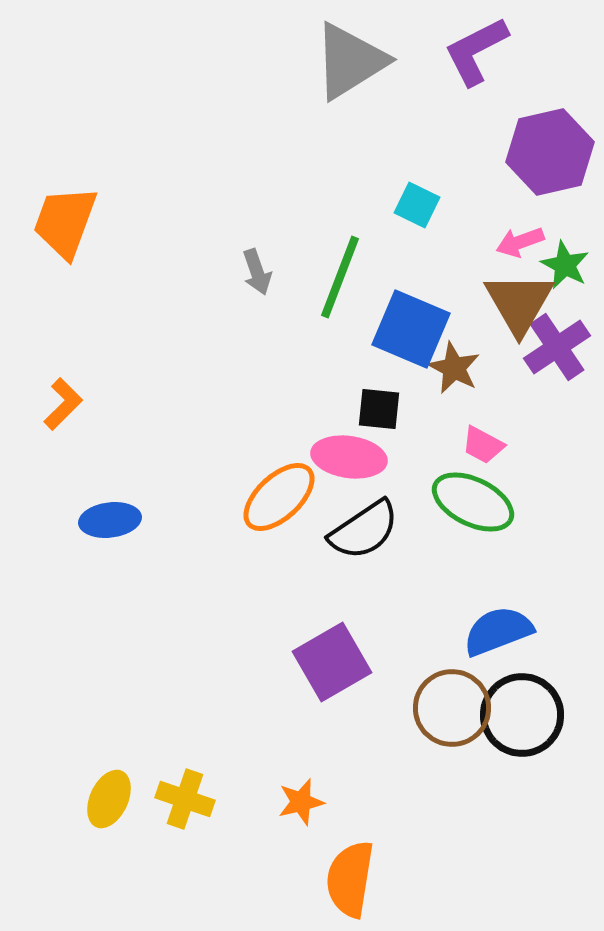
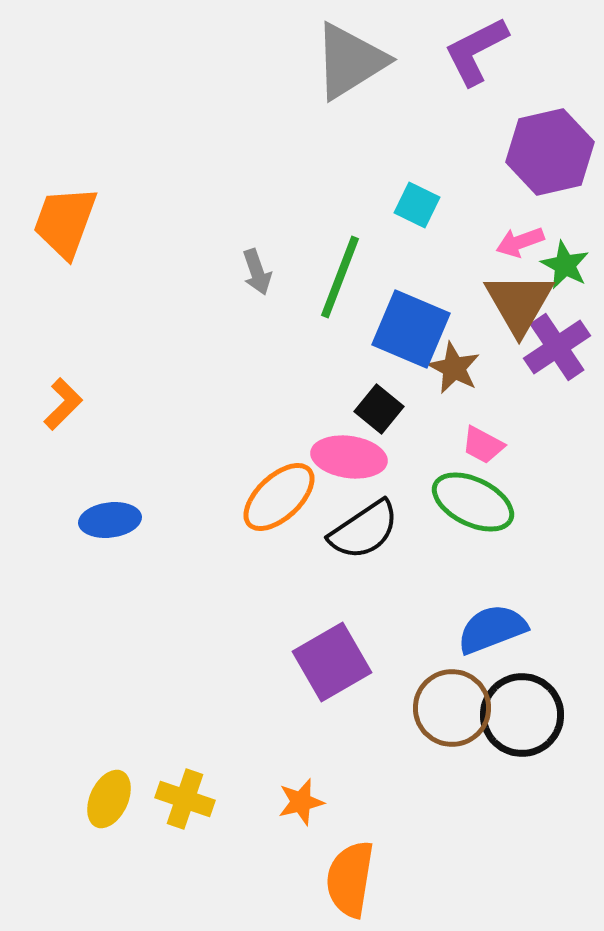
black square: rotated 33 degrees clockwise
blue semicircle: moved 6 px left, 2 px up
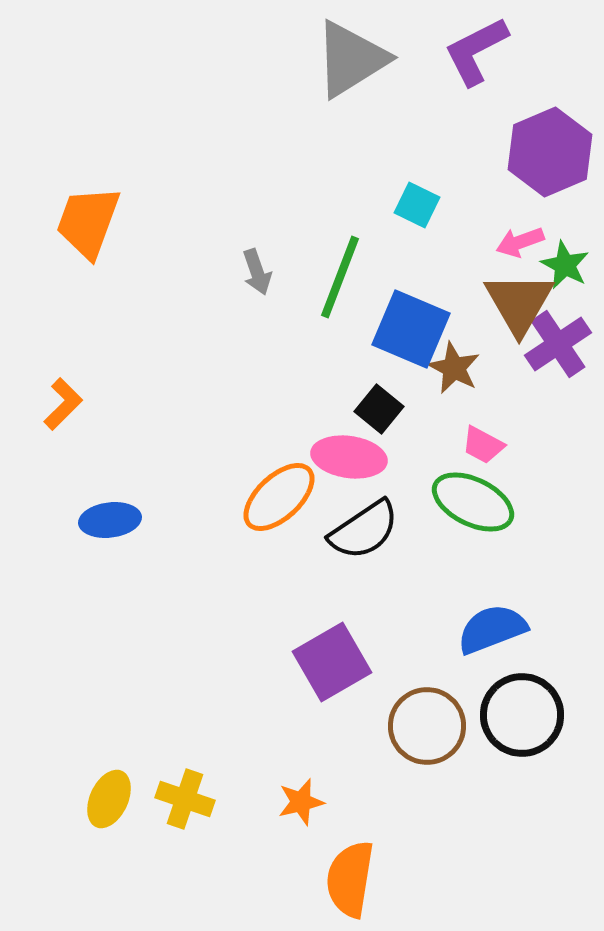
gray triangle: moved 1 px right, 2 px up
purple hexagon: rotated 10 degrees counterclockwise
orange trapezoid: moved 23 px right
purple cross: moved 1 px right, 3 px up
brown circle: moved 25 px left, 18 px down
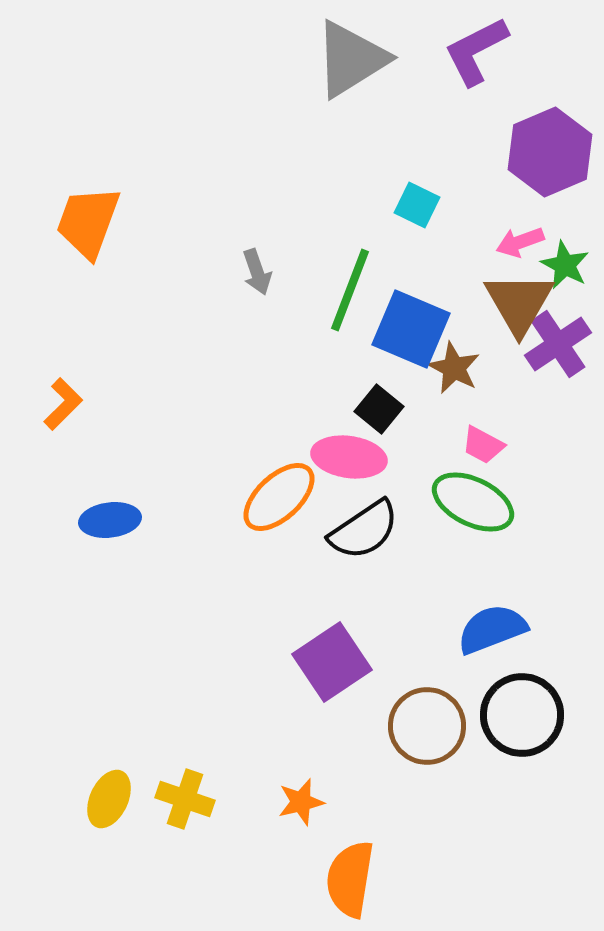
green line: moved 10 px right, 13 px down
purple square: rotated 4 degrees counterclockwise
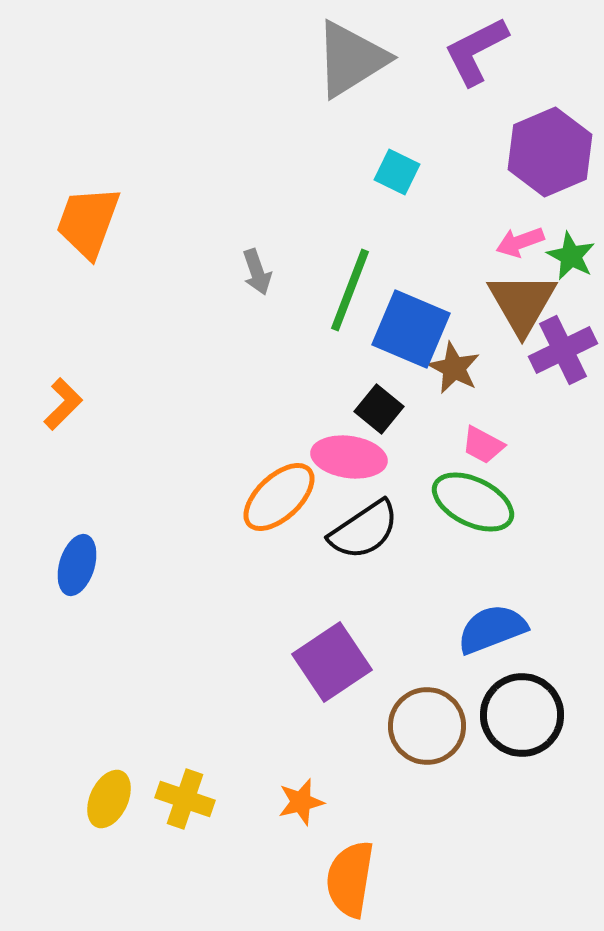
cyan square: moved 20 px left, 33 px up
green star: moved 6 px right, 9 px up
brown triangle: moved 3 px right
purple cross: moved 5 px right, 6 px down; rotated 8 degrees clockwise
blue ellipse: moved 33 px left, 45 px down; rotated 66 degrees counterclockwise
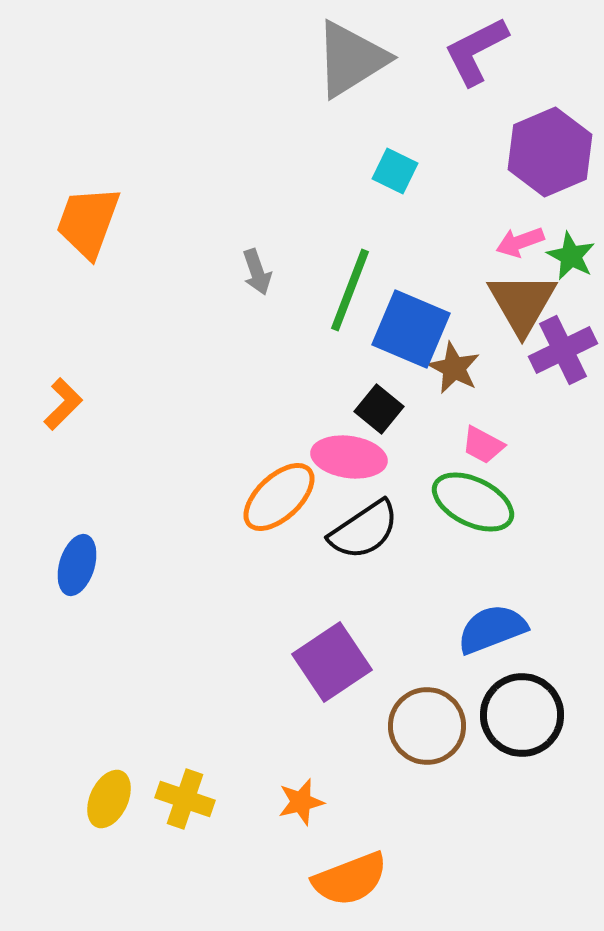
cyan square: moved 2 px left, 1 px up
orange semicircle: rotated 120 degrees counterclockwise
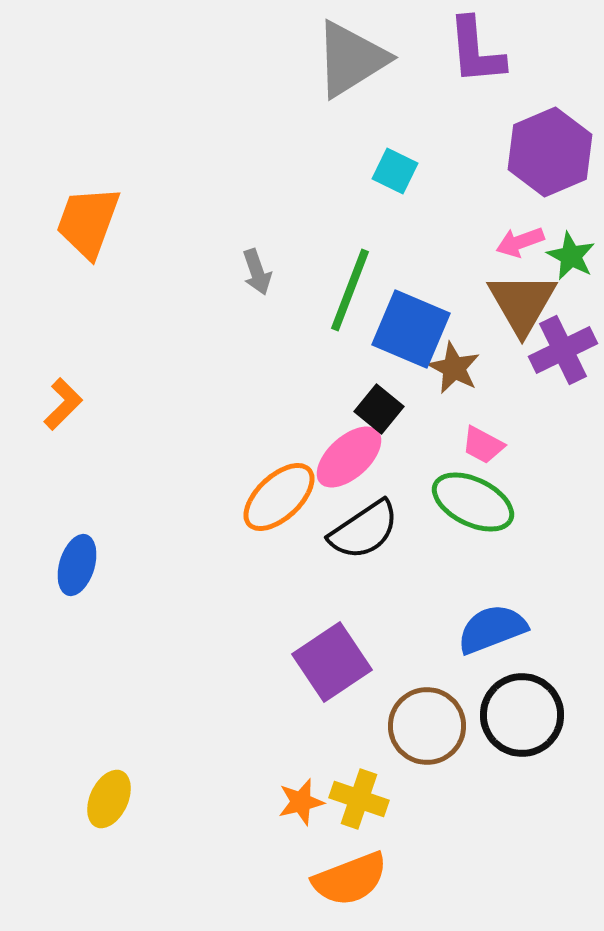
purple L-shape: rotated 68 degrees counterclockwise
pink ellipse: rotated 50 degrees counterclockwise
yellow cross: moved 174 px right
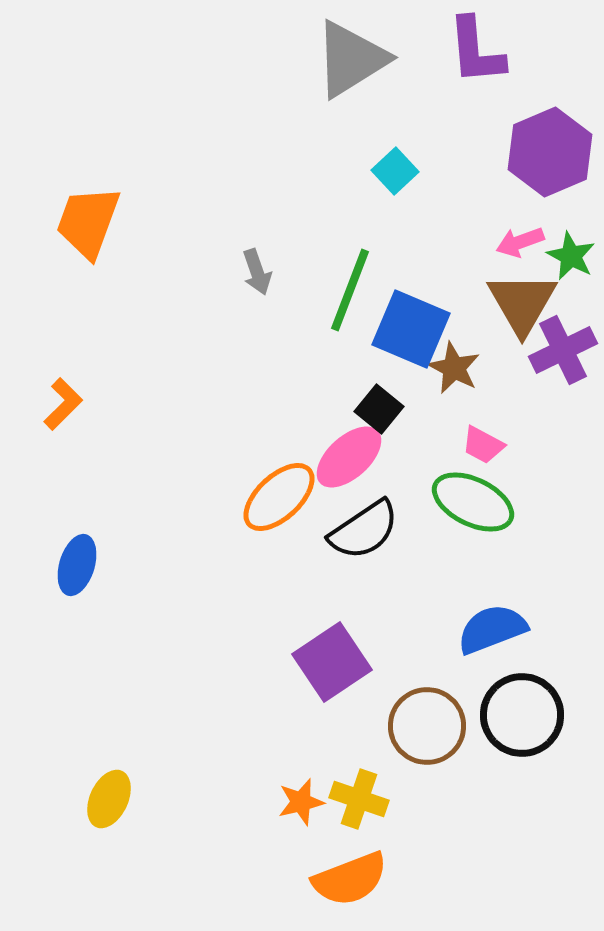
cyan square: rotated 21 degrees clockwise
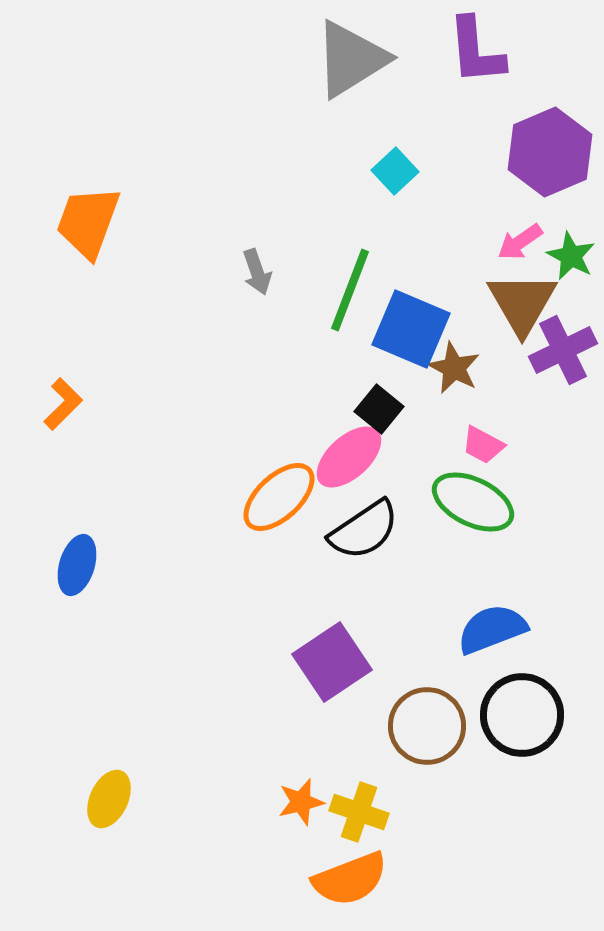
pink arrow: rotated 15 degrees counterclockwise
yellow cross: moved 13 px down
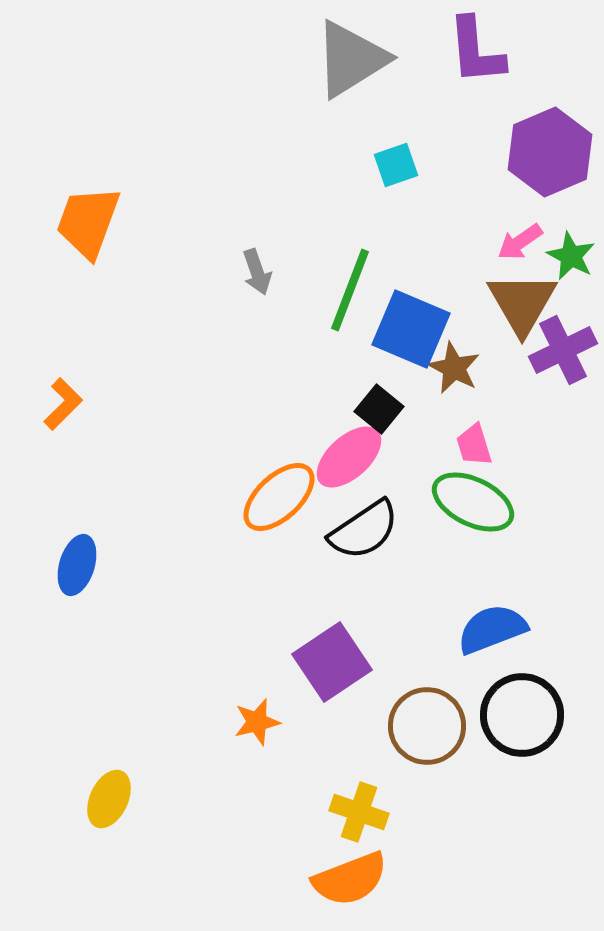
cyan square: moved 1 px right, 6 px up; rotated 24 degrees clockwise
pink trapezoid: moved 9 px left; rotated 45 degrees clockwise
orange star: moved 44 px left, 80 px up
